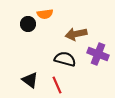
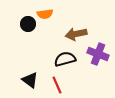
black semicircle: rotated 30 degrees counterclockwise
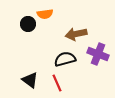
red line: moved 2 px up
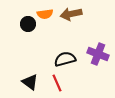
brown arrow: moved 5 px left, 20 px up
black triangle: moved 2 px down
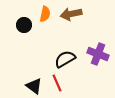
orange semicircle: rotated 70 degrees counterclockwise
black circle: moved 4 px left, 1 px down
black semicircle: rotated 15 degrees counterclockwise
black triangle: moved 4 px right, 4 px down
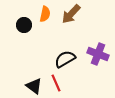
brown arrow: rotated 35 degrees counterclockwise
red line: moved 1 px left
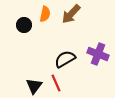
black triangle: rotated 30 degrees clockwise
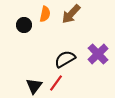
purple cross: rotated 25 degrees clockwise
red line: rotated 60 degrees clockwise
